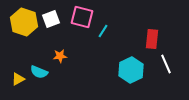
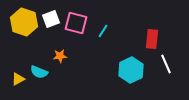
pink square: moved 6 px left, 6 px down
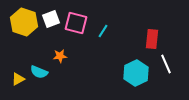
cyan hexagon: moved 5 px right, 3 px down
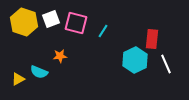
cyan hexagon: moved 1 px left, 13 px up
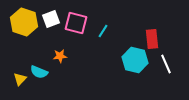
red rectangle: rotated 12 degrees counterclockwise
cyan hexagon: rotated 20 degrees counterclockwise
yellow triangle: moved 2 px right; rotated 16 degrees counterclockwise
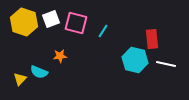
white line: rotated 54 degrees counterclockwise
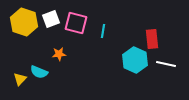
cyan line: rotated 24 degrees counterclockwise
orange star: moved 1 px left, 2 px up
cyan hexagon: rotated 10 degrees clockwise
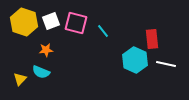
white square: moved 2 px down
cyan line: rotated 48 degrees counterclockwise
orange star: moved 13 px left, 4 px up
cyan semicircle: moved 2 px right
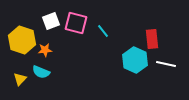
yellow hexagon: moved 2 px left, 18 px down
orange star: moved 1 px left
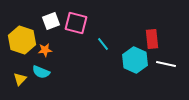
cyan line: moved 13 px down
